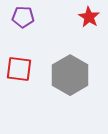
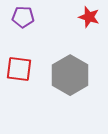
red star: rotated 15 degrees counterclockwise
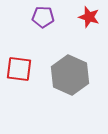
purple pentagon: moved 20 px right
gray hexagon: rotated 6 degrees counterclockwise
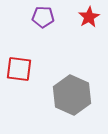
red star: rotated 25 degrees clockwise
gray hexagon: moved 2 px right, 20 px down
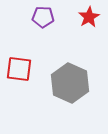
gray hexagon: moved 2 px left, 12 px up
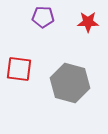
red star: moved 1 px left, 5 px down; rotated 30 degrees clockwise
gray hexagon: rotated 9 degrees counterclockwise
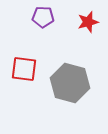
red star: rotated 15 degrees counterclockwise
red square: moved 5 px right
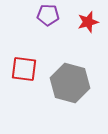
purple pentagon: moved 5 px right, 2 px up
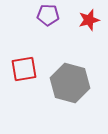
red star: moved 1 px right, 2 px up
red square: rotated 16 degrees counterclockwise
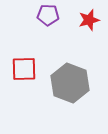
red square: rotated 8 degrees clockwise
gray hexagon: rotated 6 degrees clockwise
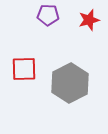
gray hexagon: rotated 12 degrees clockwise
